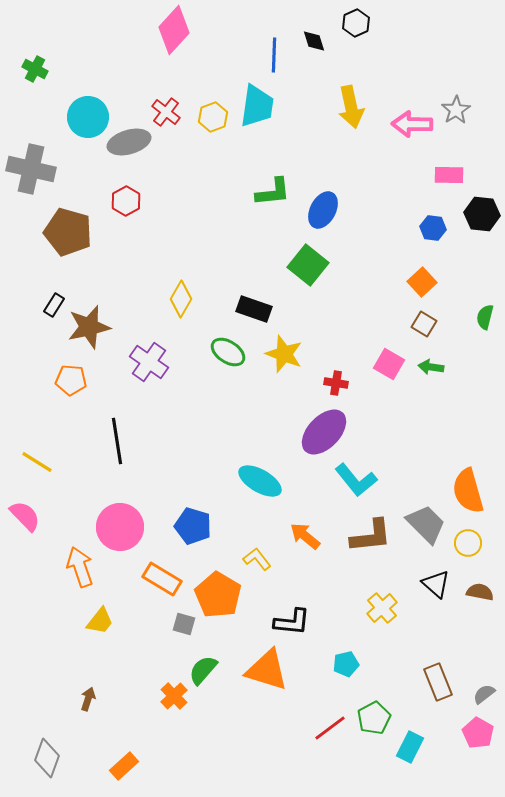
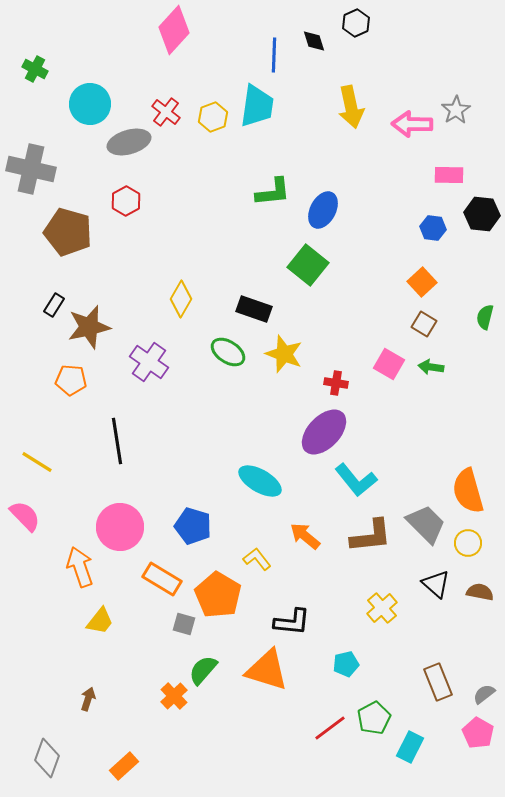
cyan circle at (88, 117): moved 2 px right, 13 px up
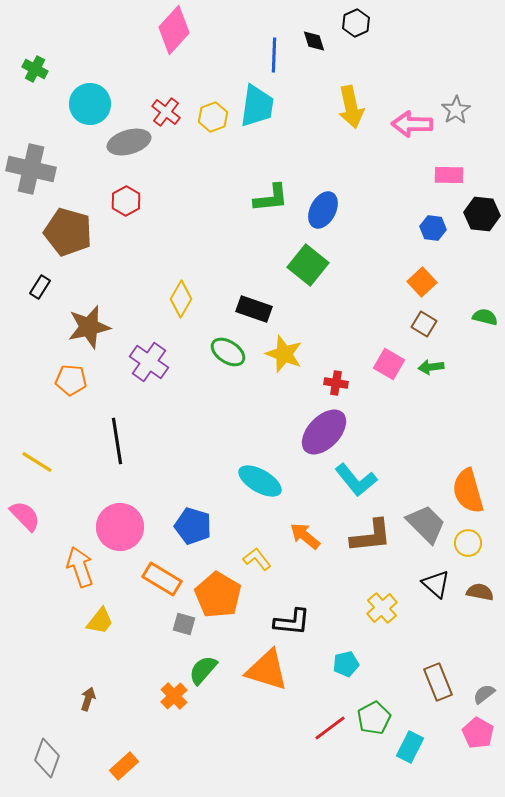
green L-shape at (273, 192): moved 2 px left, 6 px down
black rectangle at (54, 305): moved 14 px left, 18 px up
green semicircle at (485, 317): rotated 90 degrees clockwise
green arrow at (431, 367): rotated 15 degrees counterclockwise
